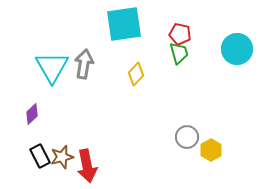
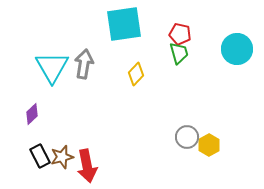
yellow hexagon: moved 2 px left, 5 px up
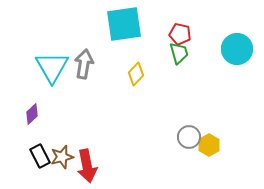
gray circle: moved 2 px right
